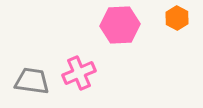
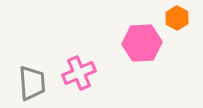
pink hexagon: moved 22 px right, 18 px down
gray trapezoid: moved 2 px down; rotated 78 degrees clockwise
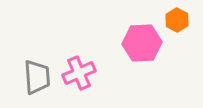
orange hexagon: moved 2 px down
gray trapezoid: moved 5 px right, 6 px up
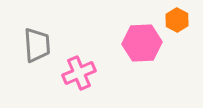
gray trapezoid: moved 32 px up
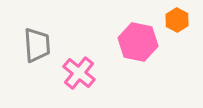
pink hexagon: moved 4 px left, 1 px up; rotated 15 degrees clockwise
pink cross: rotated 28 degrees counterclockwise
